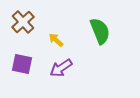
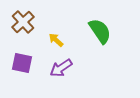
green semicircle: rotated 12 degrees counterclockwise
purple square: moved 1 px up
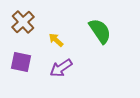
purple square: moved 1 px left, 1 px up
